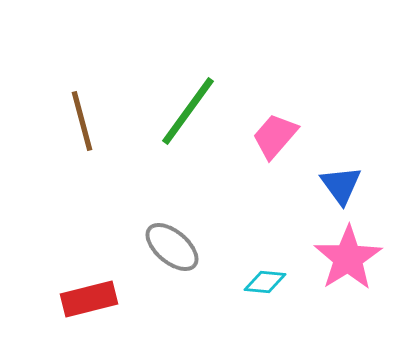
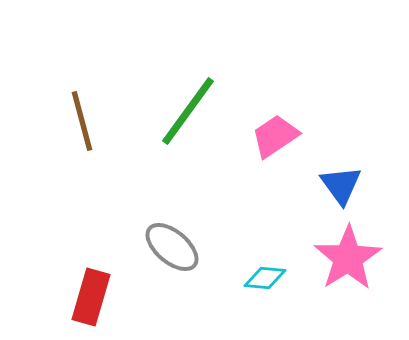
pink trapezoid: rotated 15 degrees clockwise
cyan diamond: moved 4 px up
red rectangle: moved 2 px right, 2 px up; rotated 60 degrees counterclockwise
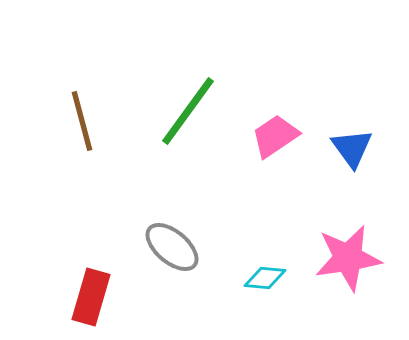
blue triangle: moved 11 px right, 37 px up
pink star: rotated 24 degrees clockwise
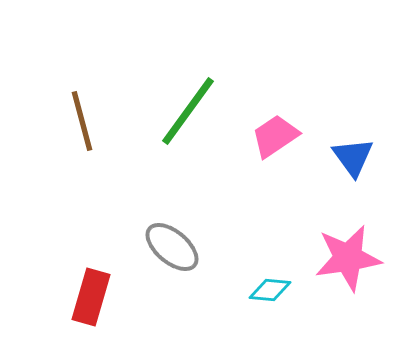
blue triangle: moved 1 px right, 9 px down
cyan diamond: moved 5 px right, 12 px down
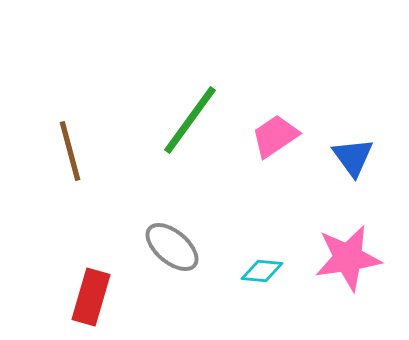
green line: moved 2 px right, 9 px down
brown line: moved 12 px left, 30 px down
cyan diamond: moved 8 px left, 19 px up
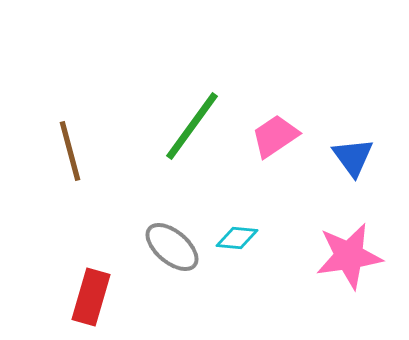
green line: moved 2 px right, 6 px down
pink star: moved 1 px right, 2 px up
cyan diamond: moved 25 px left, 33 px up
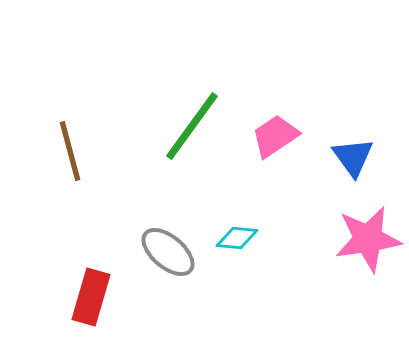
gray ellipse: moved 4 px left, 5 px down
pink star: moved 19 px right, 17 px up
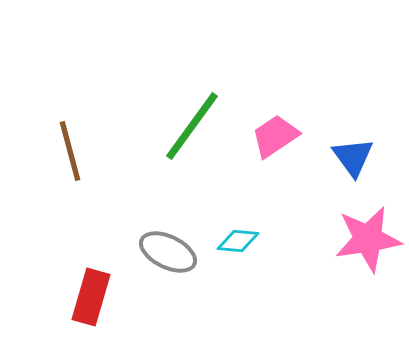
cyan diamond: moved 1 px right, 3 px down
gray ellipse: rotated 14 degrees counterclockwise
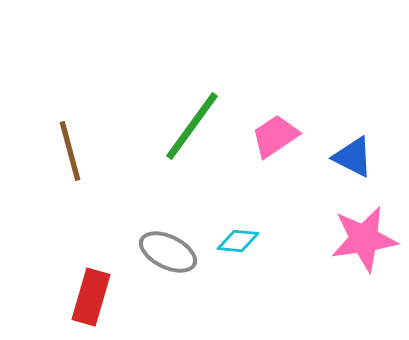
blue triangle: rotated 27 degrees counterclockwise
pink star: moved 4 px left
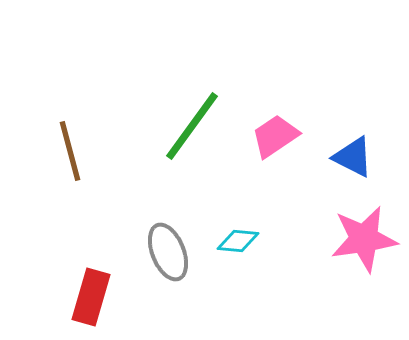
gray ellipse: rotated 42 degrees clockwise
